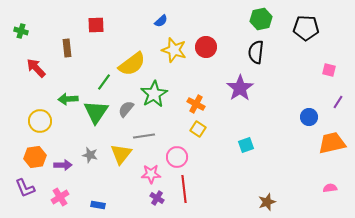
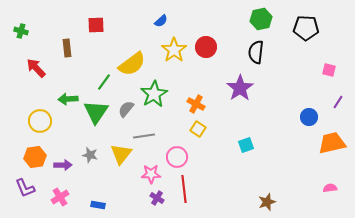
yellow star: rotated 20 degrees clockwise
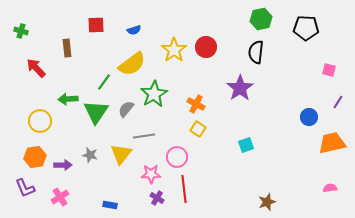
blue semicircle: moved 27 px left, 9 px down; rotated 24 degrees clockwise
blue rectangle: moved 12 px right
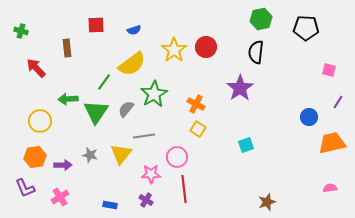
purple cross: moved 11 px left, 2 px down
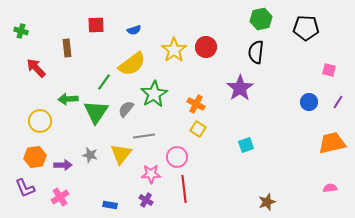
blue circle: moved 15 px up
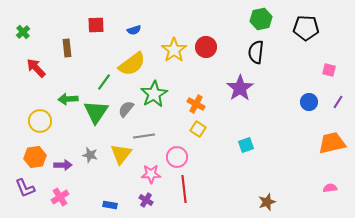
green cross: moved 2 px right, 1 px down; rotated 32 degrees clockwise
